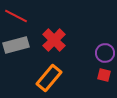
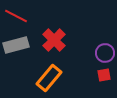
red square: rotated 24 degrees counterclockwise
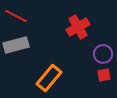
red cross: moved 24 px right, 13 px up; rotated 15 degrees clockwise
purple circle: moved 2 px left, 1 px down
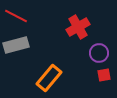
purple circle: moved 4 px left, 1 px up
